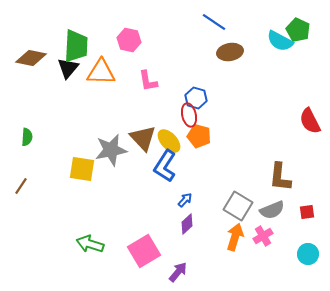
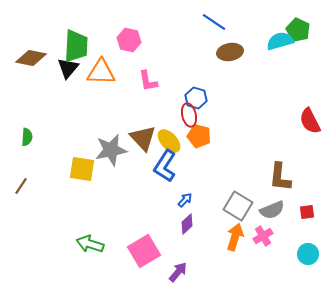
cyan semicircle: rotated 136 degrees clockwise
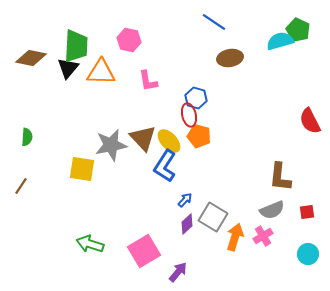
brown ellipse: moved 6 px down
gray star: moved 5 px up
gray square: moved 25 px left, 11 px down
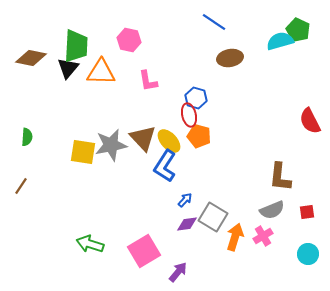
yellow square: moved 1 px right, 17 px up
purple diamond: rotated 35 degrees clockwise
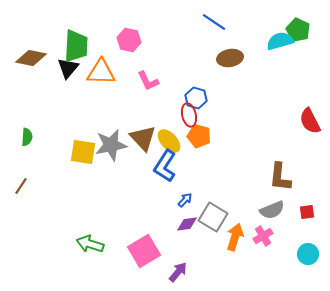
pink L-shape: rotated 15 degrees counterclockwise
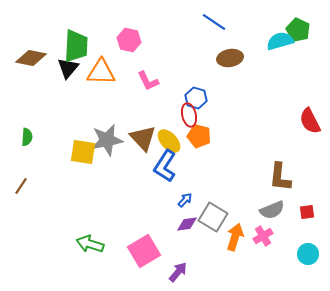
gray star: moved 4 px left, 5 px up
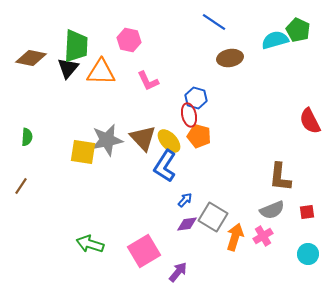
cyan semicircle: moved 5 px left, 1 px up
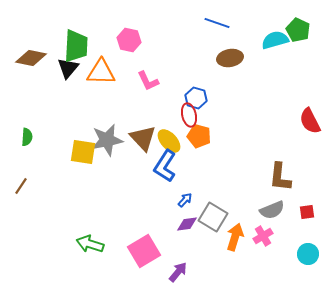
blue line: moved 3 px right, 1 px down; rotated 15 degrees counterclockwise
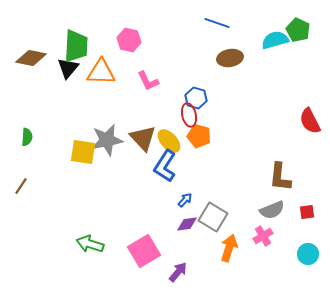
orange arrow: moved 6 px left, 11 px down
